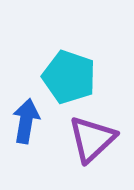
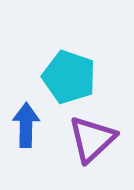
blue arrow: moved 4 px down; rotated 9 degrees counterclockwise
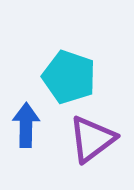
purple triangle: rotated 6 degrees clockwise
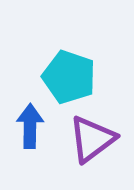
blue arrow: moved 4 px right, 1 px down
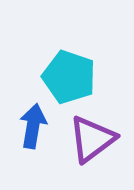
blue arrow: moved 3 px right; rotated 9 degrees clockwise
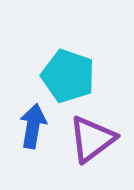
cyan pentagon: moved 1 px left, 1 px up
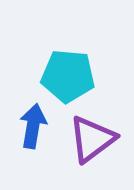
cyan pentagon: rotated 14 degrees counterclockwise
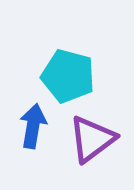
cyan pentagon: rotated 10 degrees clockwise
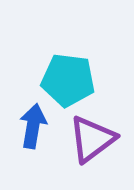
cyan pentagon: moved 4 px down; rotated 8 degrees counterclockwise
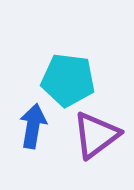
purple triangle: moved 4 px right, 4 px up
